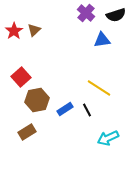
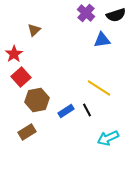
red star: moved 23 px down
blue rectangle: moved 1 px right, 2 px down
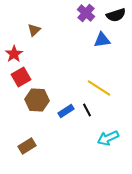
red square: rotated 12 degrees clockwise
brown hexagon: rotated 15 degrees clockwise
brown rectangle: moved 14 px down
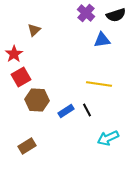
yellow line: moved 4 px up; rotated 25 degrees counterclockwise
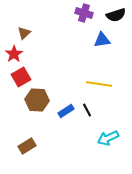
purple cross: moved 2 px left; rotated 24 degrees counterclockwise
brown triangle: moved 10 px left, 3 px down
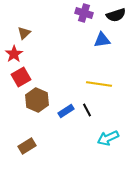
brown hexagon: rotated 20 degrees clockwise
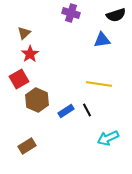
purple cross: moved 13 px left
red star: moved 16 px right
red square: moved 2 px left, 2 px down
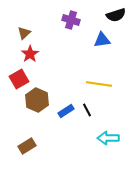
purple cross: moved 7 px down
cyan arrow: rotated 25 degrees clockwise
